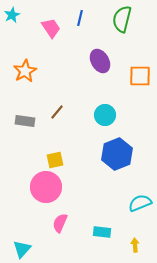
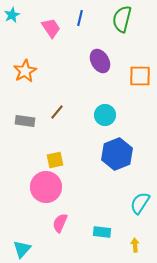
cyan semicircle: rotated 35 degrees counterclockwise
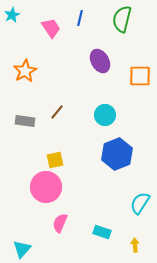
cyan rectangle: rotated 12 degrees clockwise
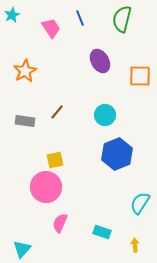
blue line: rotated 35 degrees counterclockwise
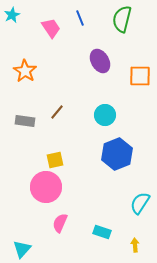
orange star: rotated 10 degrees counterclockwise
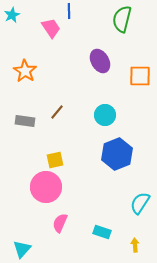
blue line: moved 11 px left, 7 px up; rotated 21 degrees clockwise
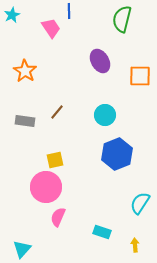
pink semicircle: moved 2 px left, 6 px up
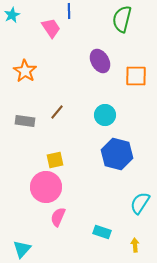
orange square: moved 4 px left
blue hexagon: rotated 24 degrees counterclockwise
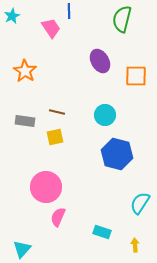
cyan star: moved 1 px down
brown line: rotated 63 degrees clockwise
yellow square: moved 23 px up
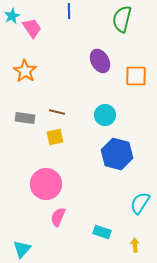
pink trapezoid: moved 19 px left
gray rectangle: moved 3 px up
pink circle: moved 3 px up
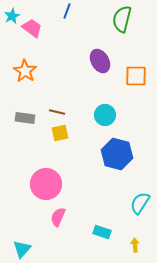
blue line: moved 2 px left; rotated 21 degrees clockwise
pink trapezoid: rotated 20 degrees counterclockwise
yellow square: moved 5 px right, 4 px up
